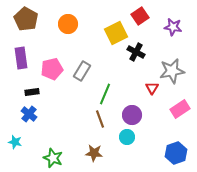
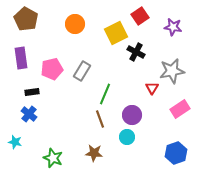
orange circle: moved 7 px right
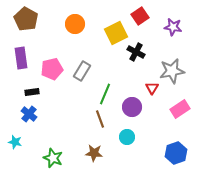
purple circle: moved 8 px up
